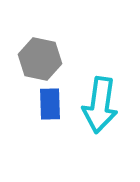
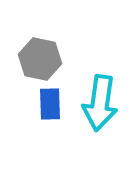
cyan arrow: moved 2 px up
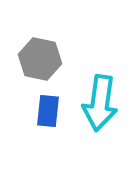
blue rectangle: moved 2 px left, 7 px down; rotated 8 degrees clockwise
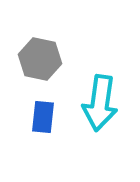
blue rectangle: moved 5 px left, 6 px down
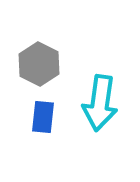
gray hexagon: moved 1 px left, 5 px down; rotated 15 degrees clockwise
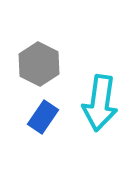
blue rectangle: rotated 28 degrees clockwise
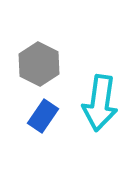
blue rectangle: moved 1 px up
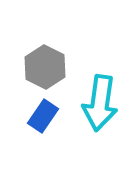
gray hexagon: moved 6 px right, 3 px down
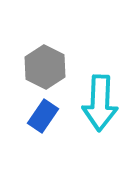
cyan arrow: rotated 6 degrees counterclockwise
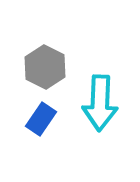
blue rectangle: moved 2 px left, 3 px down
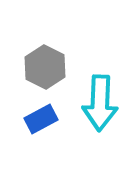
blue rectangle: rotated 28 degrees clockwise
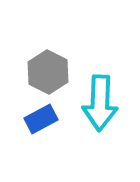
gray hexagon: moved 3 px right, 5 px down
